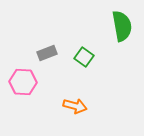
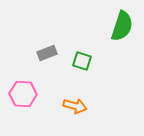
green semicircle: rotated 28 degrees clockwise
green square: moved 2 px left, 4 px down; rotated 18 degrees counterclockwise
pink hexagon: moved 12 px down
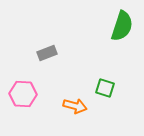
green square: moved 23 px right, 27 px down
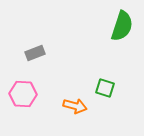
gray rectangle: moved 12 px left
